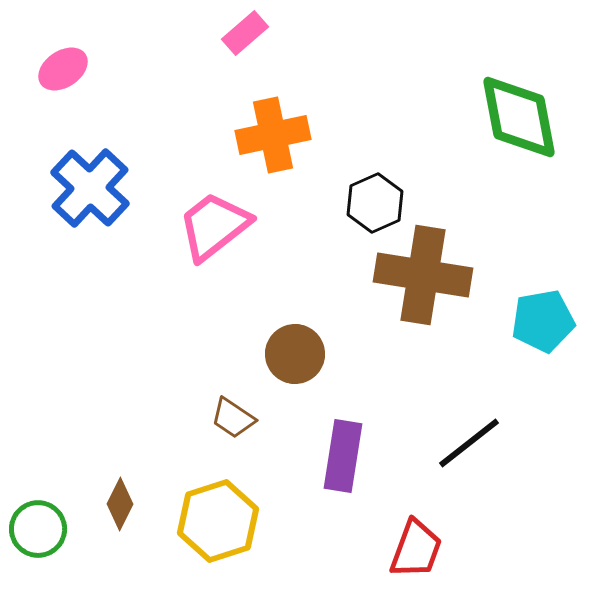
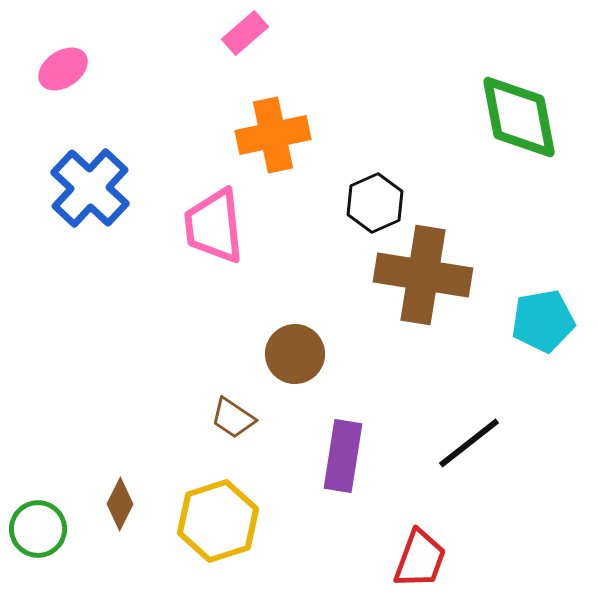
pink trapezoid: rotated 58 degrees counterclockwise
red trapezoid: moved 4 px right, 10 px down
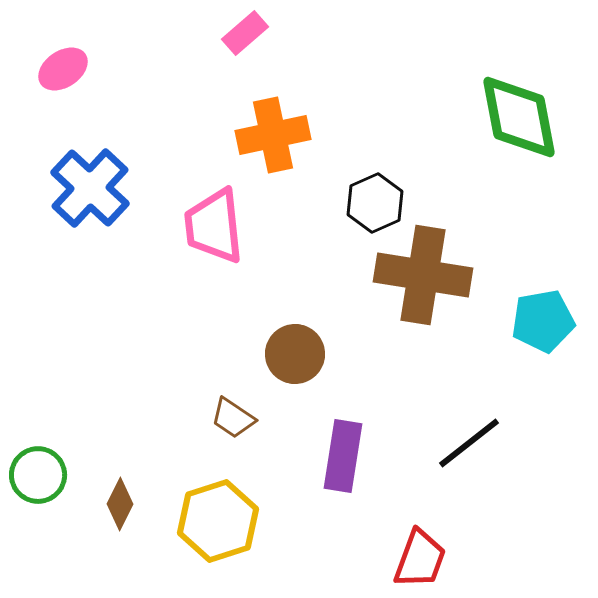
green circle: moved 54 px up
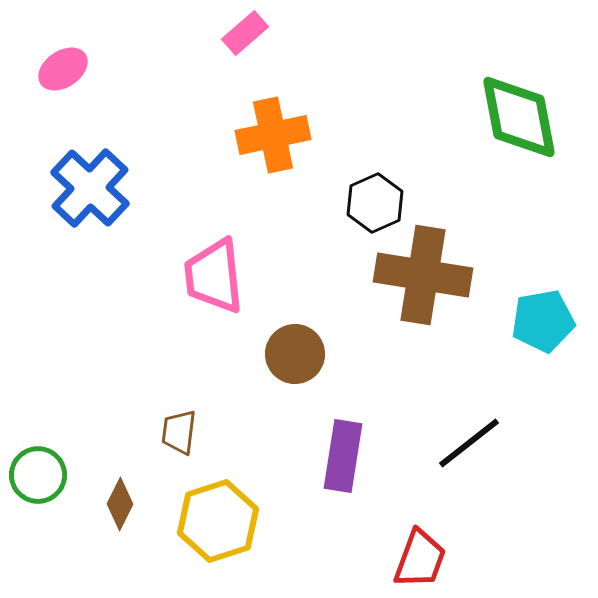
pink trapezoid: moved 50 px down
brown trapezoid: moved 54 px left, 14 px down; rotated 63 degrees clockwise
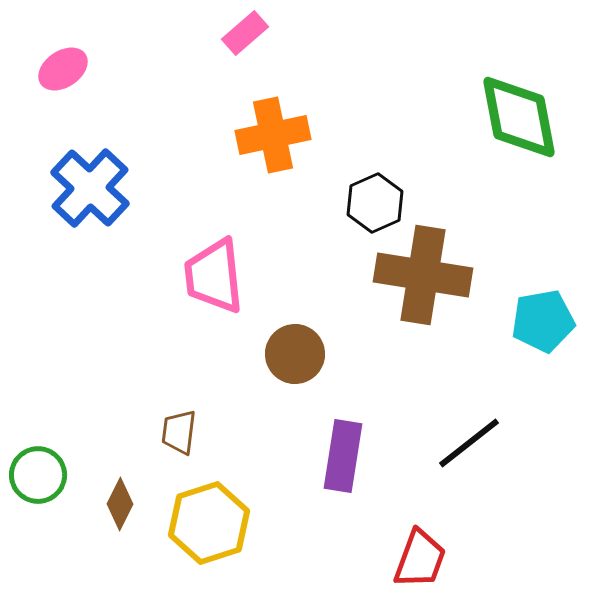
yellow hexagon: moved 9 px left, 2 px down
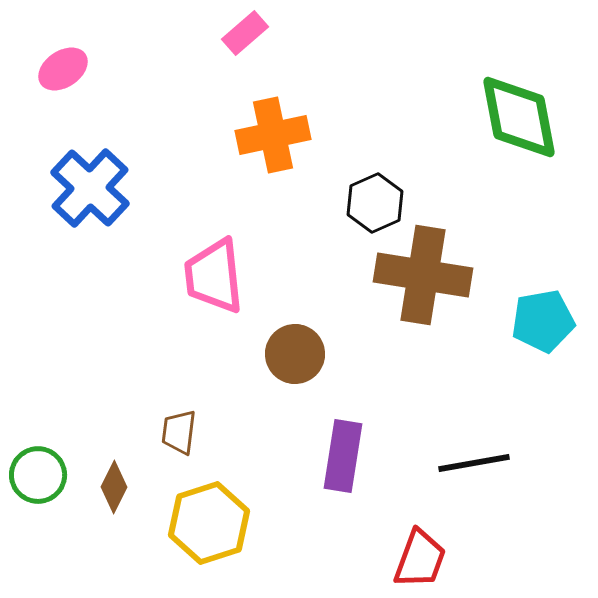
black line: moved 5 px right, 20 px down; rotated 28 degrees clockwise
brown diamond: moved 6 px left, 17 px up
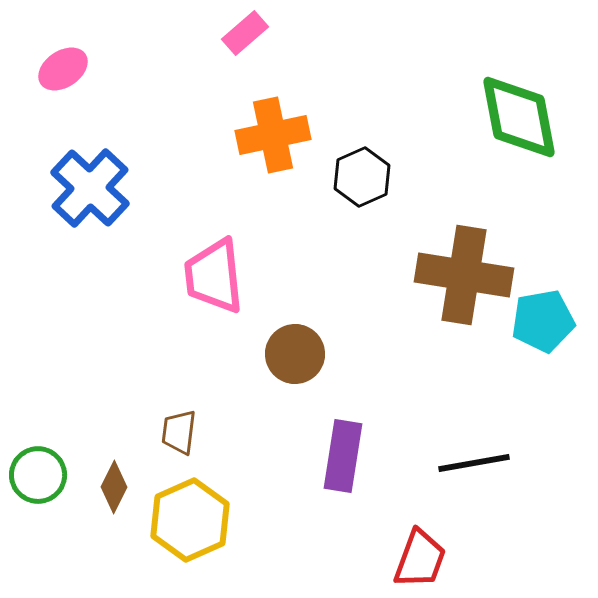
black hexagon: moved 13 px left, 26 px up
brown cross: moved 41 px right
yellow hexagon: moved 19 px left, 3 px up; rotated 6 degrees counterclockwise
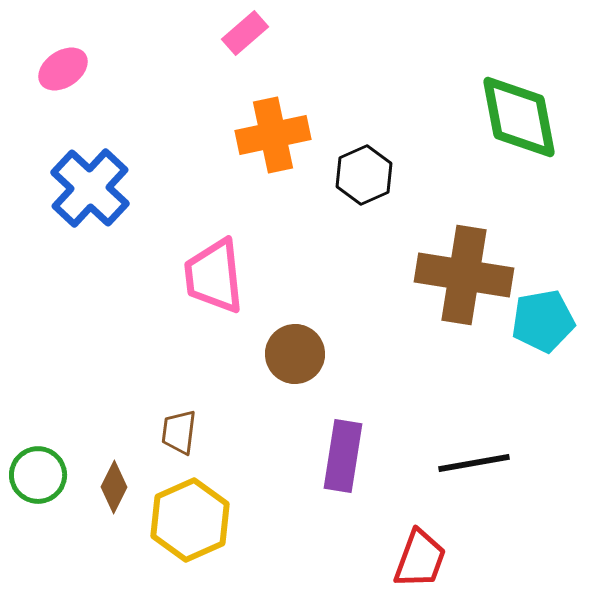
black hexagon: moved 2 px right, 2 px up
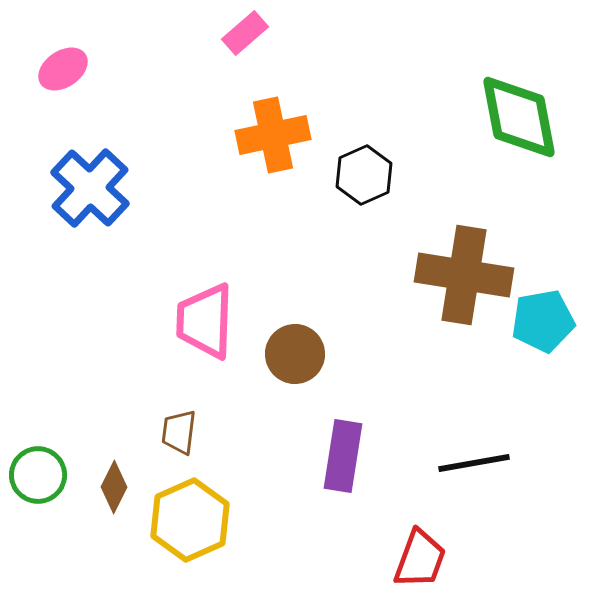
pink trapezoid: moved 9 px left, 45 px down; rotated 8 degrees clockwise
